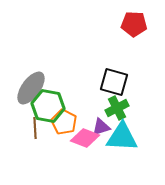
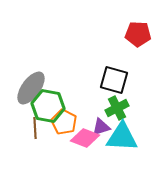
red pentagon: moved 4 px right, 10 px down
black square: moved 2 px up
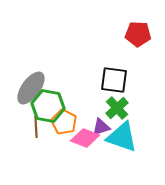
black square: rotated 8 degrees counterclockwise
green cross: rotated 15 degrees counterclockwise
brown line: moved 1 px right, 1 px up
cyan triangle: rotated 16 degrees clockwise
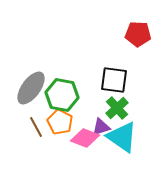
green hexagon: moved 14 px right, 11 px up
orange pentagon: moved 4 px left
brown line: rotated 25 degrees counterclockwise
cyan triangle: rotated 16 degrees clockwise
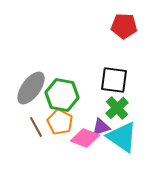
red pentagon: moved 14 px left, 8 px up
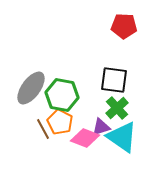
brown line: moved 7 px right, 2 px down
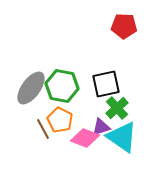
black square: moved 8 px left, 4 px down; rotated 20 degrees counterclockwise
green hexagon: moved 9 px up
orange pentagon: moved 2 px up
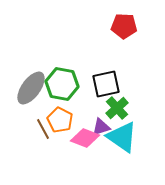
green hexagon: moved 2 px up
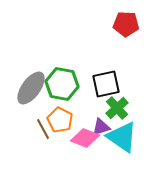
red pentagon: moved 2 px right, 2 px up
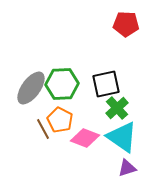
green hexagon: rotated 12 degrees counterclockwise
purple triangle: moved 26 px right, 41 px down
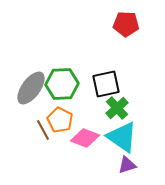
brown line: moved 1 px down
purple triangle: moved 3 px up
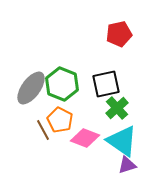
red pentagon: moved 7 px left, 10 px down; rotated 15 degrees counterclockwise
green hexagon: rotated 24 degrees clockwise
cyan triangle: moved 4 px down
